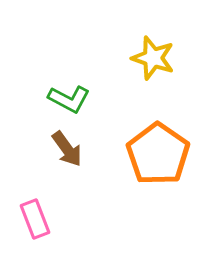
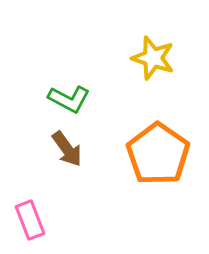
pink rectangle: moved 5 px left, 1 px down
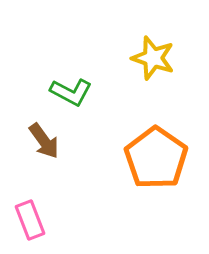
green L-shape: moved 2 px right, 7 px up
brown arrow: moved 23 px left, 8 px up
orange pentagon: moved 2 px left, 4 px down
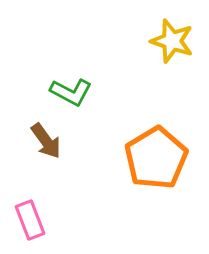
yellow star: moved 19 px right, 17 px up
brown arrow: moved 2 px right
orange pentagon: rotated 6 degrees clockwise
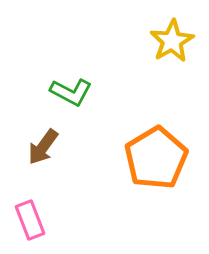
yellow star: rotated 24 degrees clockwise
brown arrow: moved 3 px left, 6 px down; rotated 72 degrees clockwise
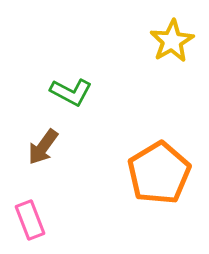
orange pentagon: moved 3 px right, 15 px down
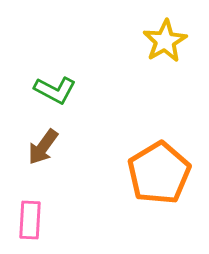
yellow star: moved 7 px left
green L-shape: moved 16 px left, 2 px up
pink rectangle: rotated 24 degrees clockwise
